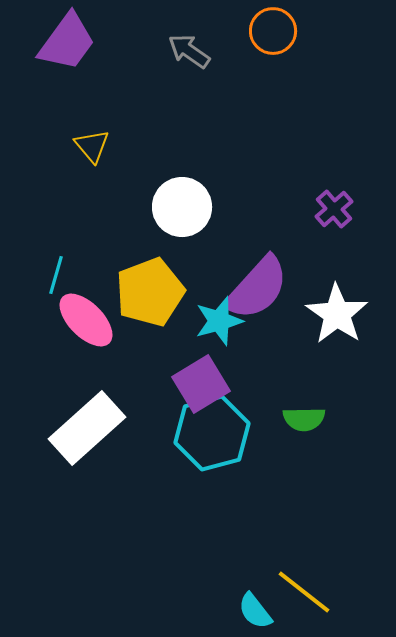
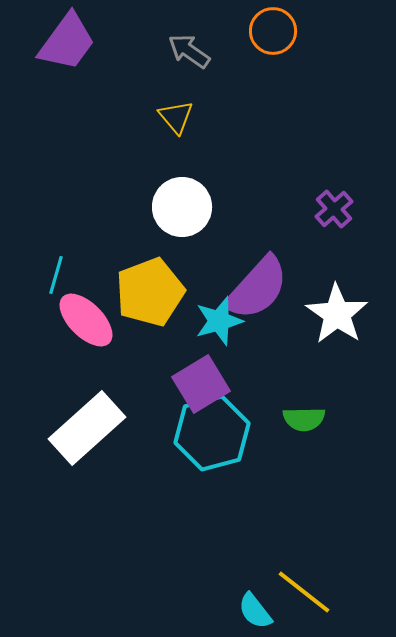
yellow triangle: moved 84 px right, 29 px up
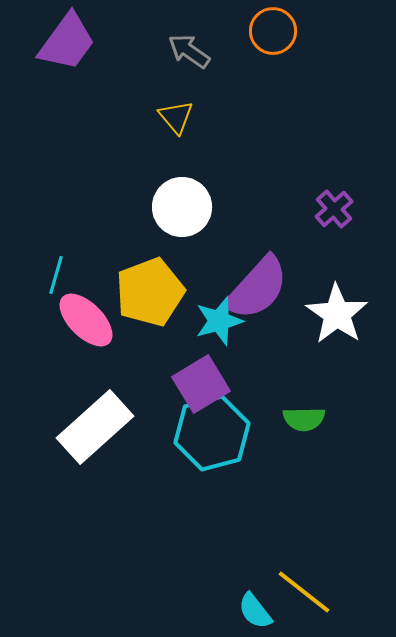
white rectangle: moved 8 px right, 1 px up
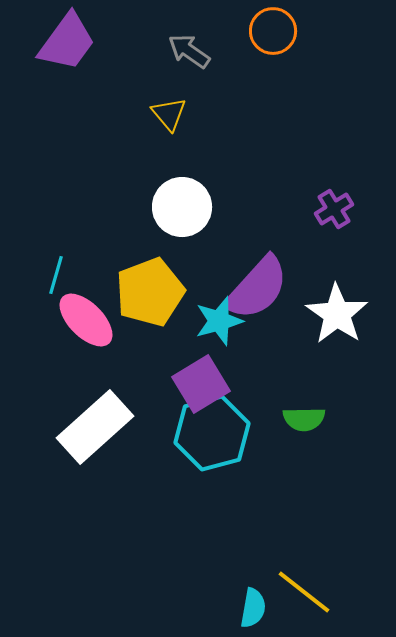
yellow triangle: moved 7 px left, 3 px up
purple cross: rotated 9 degrees clockwise
cyan semicircle: moved 2 px left, 3 px up; rotated 132 degrees counterclockwise
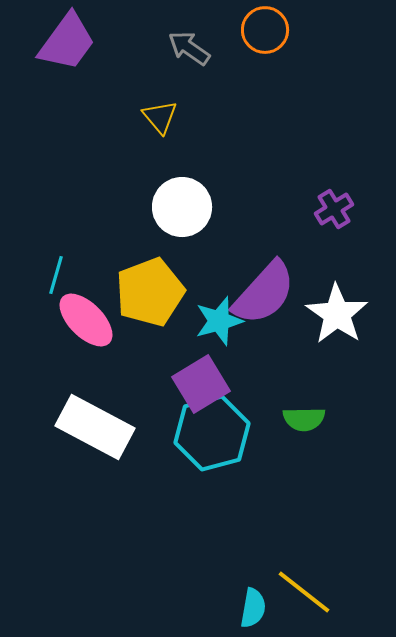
orange circle: moved 8 px left, 1 px up
gray arrow: moved 3 px up
yellow triangle: moved 9 px left, 3 px down
purple semicircle: moved 7 px right, 5 px down
white rectangle: rotated 70 degrees clockwise
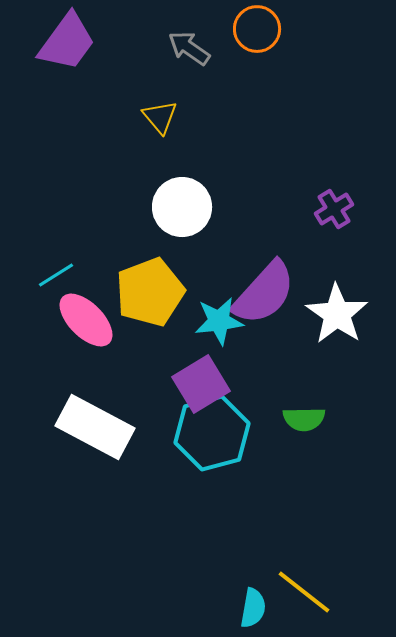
orange circle: moved 8 px left, 1 px up
cyan line: rotated 42 degrees clockwise
cyan star: rotated 9 degrees clockwise
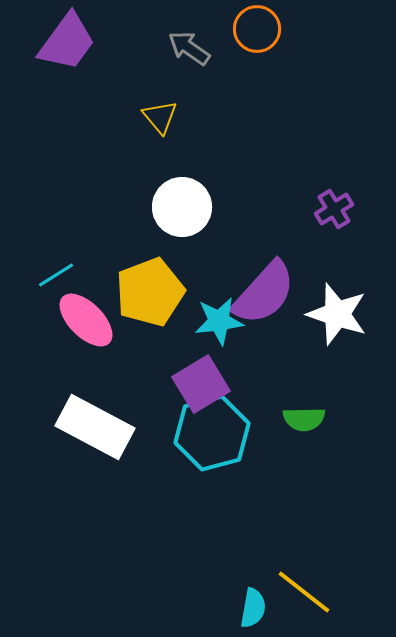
white star: rotated 16 degrees counterclockwise
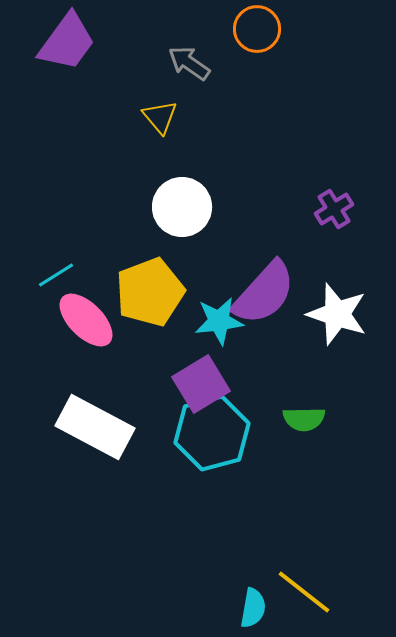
gray arrow: moved 15 px down
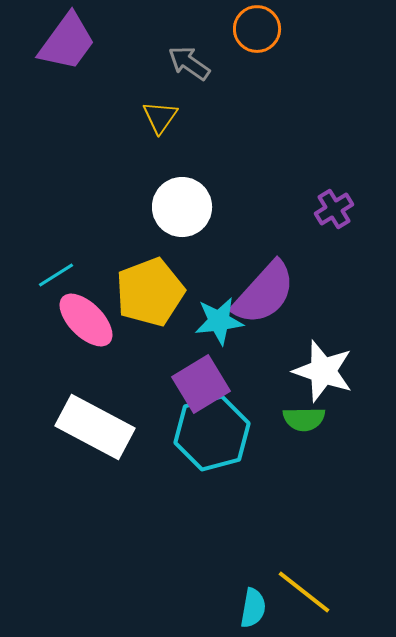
yellow triangle: rotated 15 degrees clockwise
white star: moved 14 px left, 57 px down
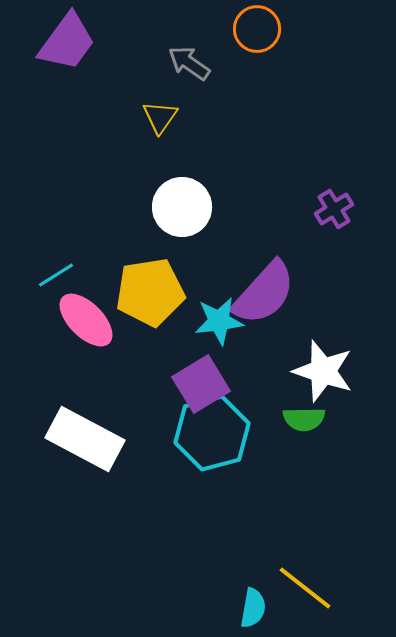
yellow pentagon: rotated 12 degrees clockwise
white rectangle: moved 10 px left, 12 px down
yellow line: moved 1 px right, 4 px up
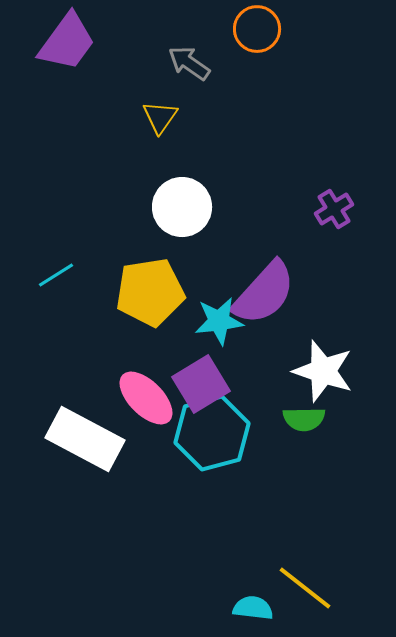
pink ellipse: moved 60 px right, 78 px down
cyan semicircle: rotated 93 degrees counterclockwise
